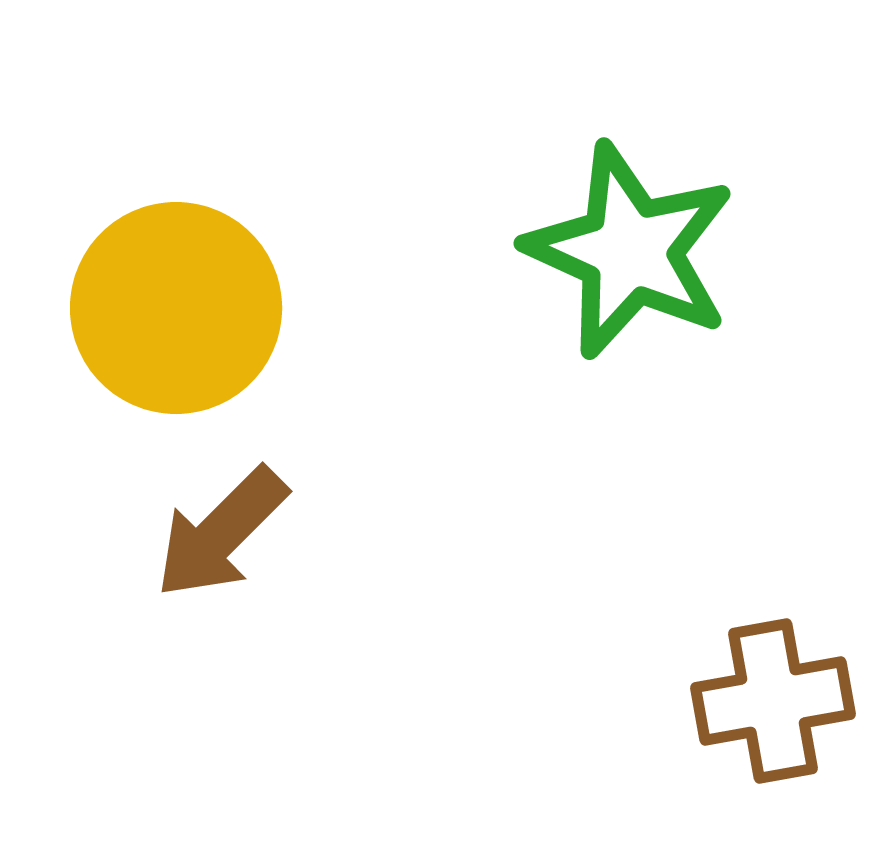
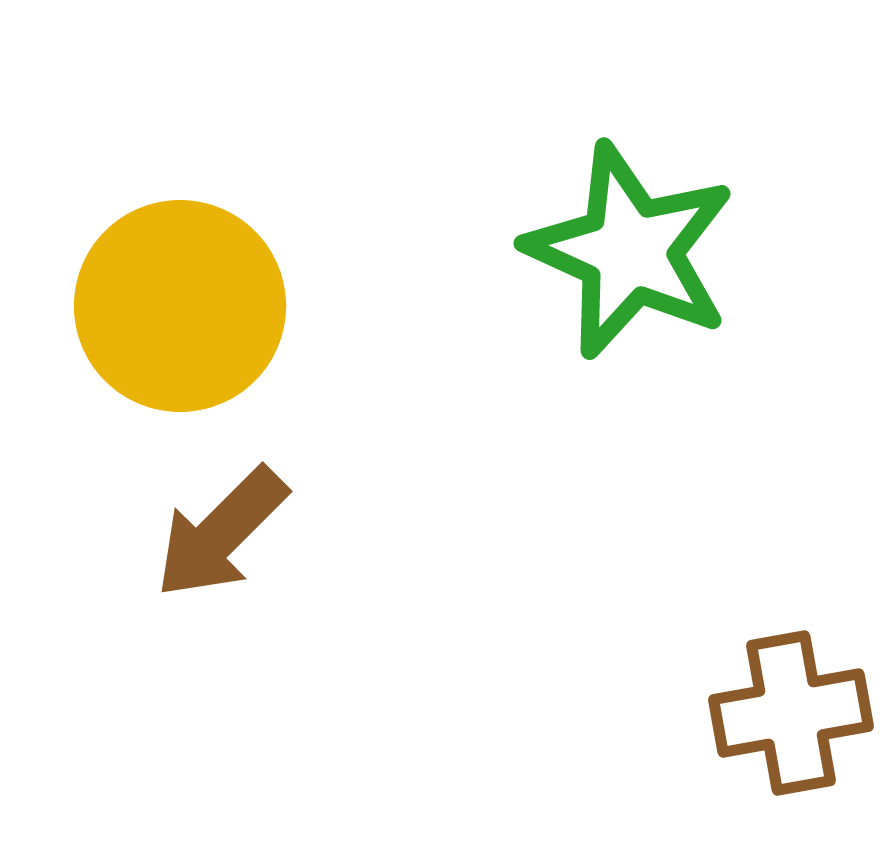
yellow circle: moved 4 px right, 2 px up
brown cross: moved 18 px right, 12 px down
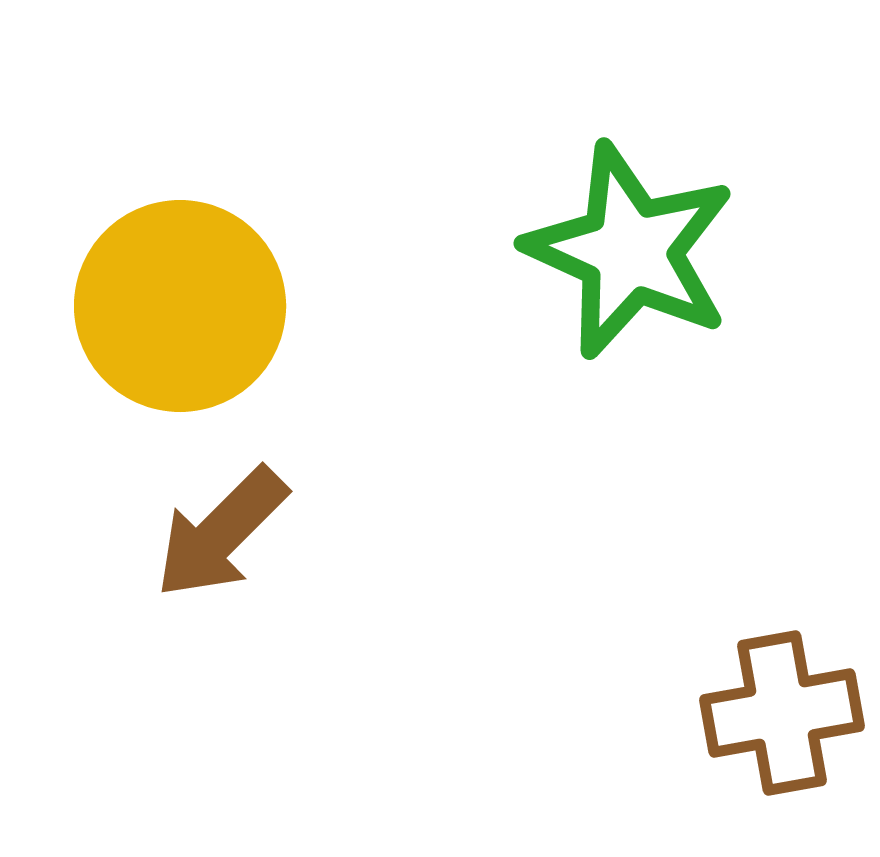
brown cross: moved 9 px left
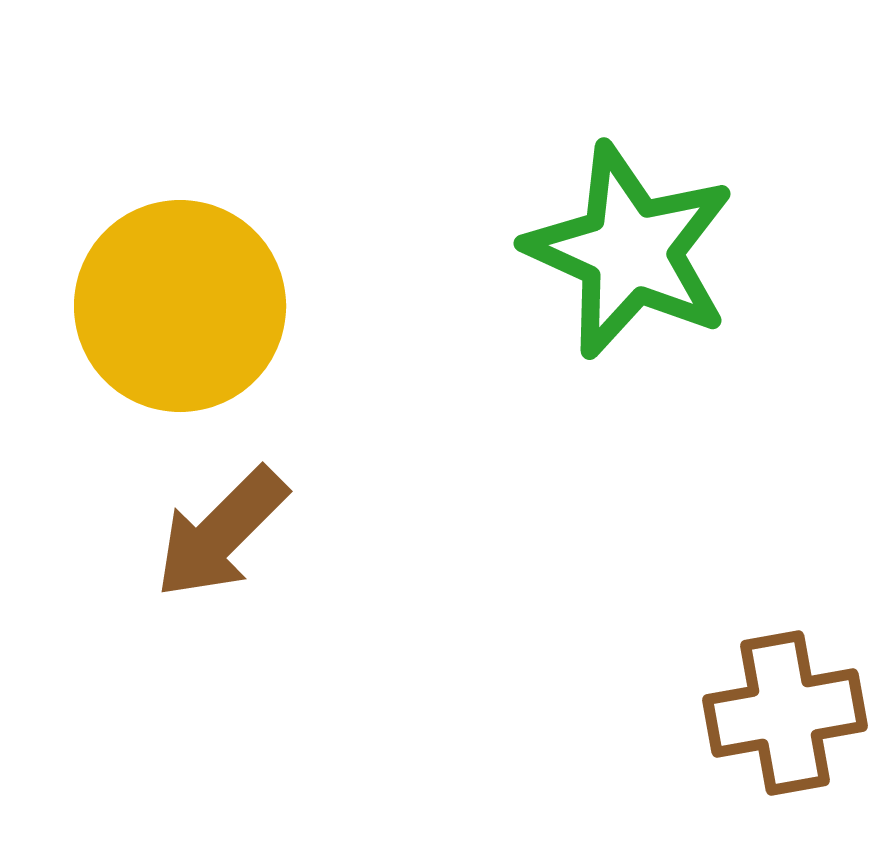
brown cross: moved 3 px right
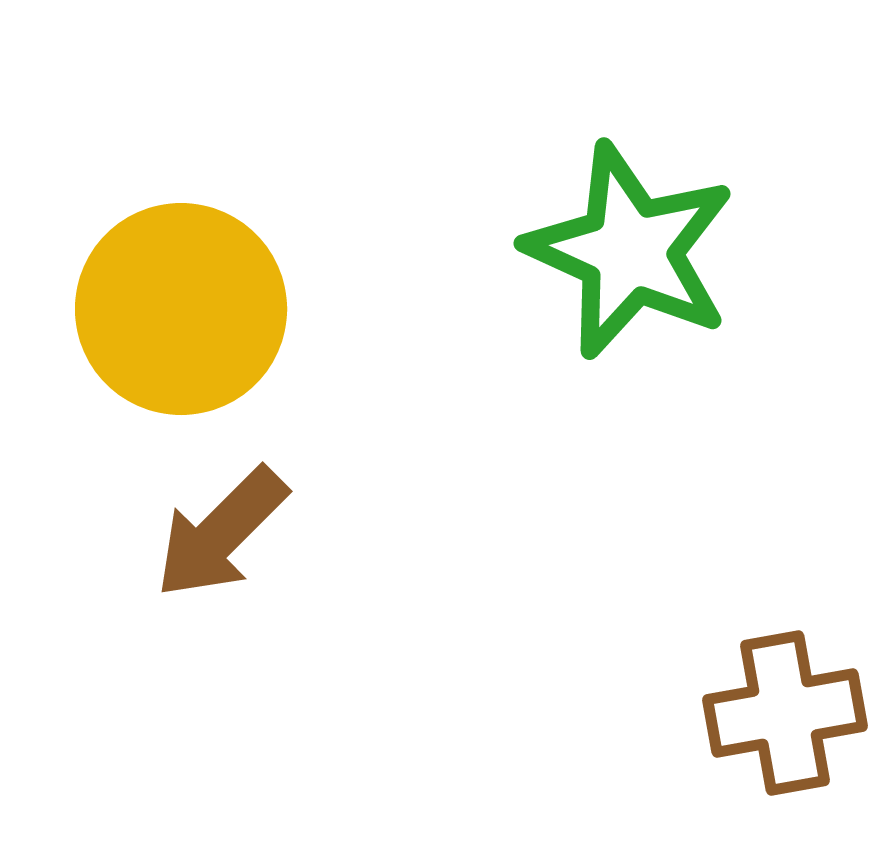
yellow circle: moved 1 px right, 3 px down
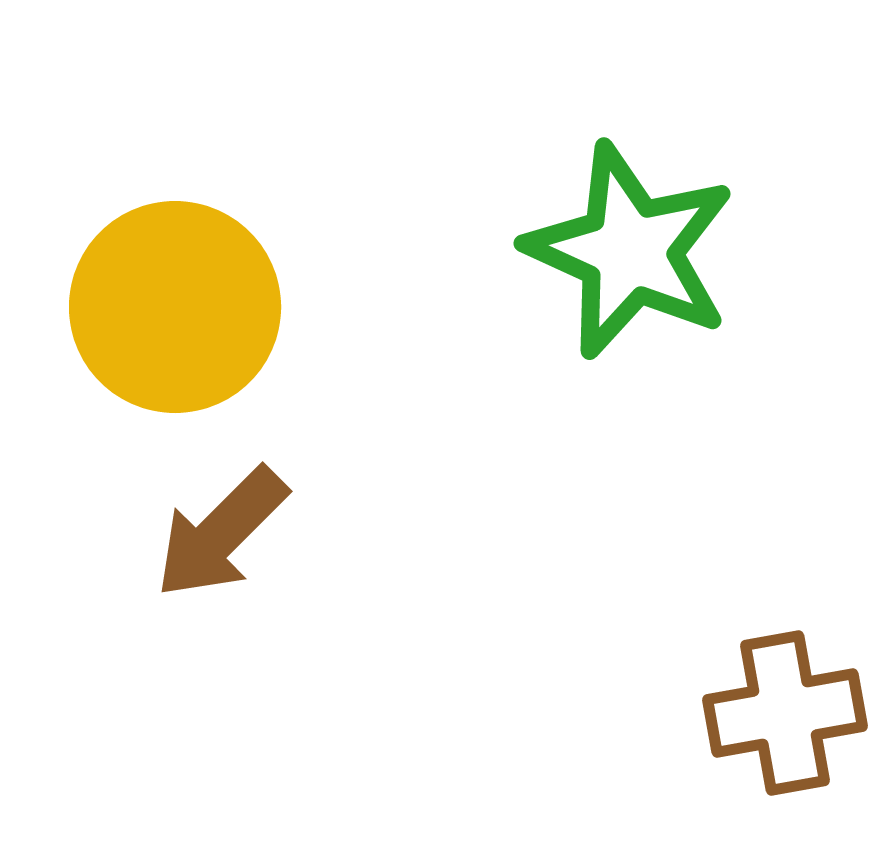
yellow circle: moved 6 px left, 2 px up
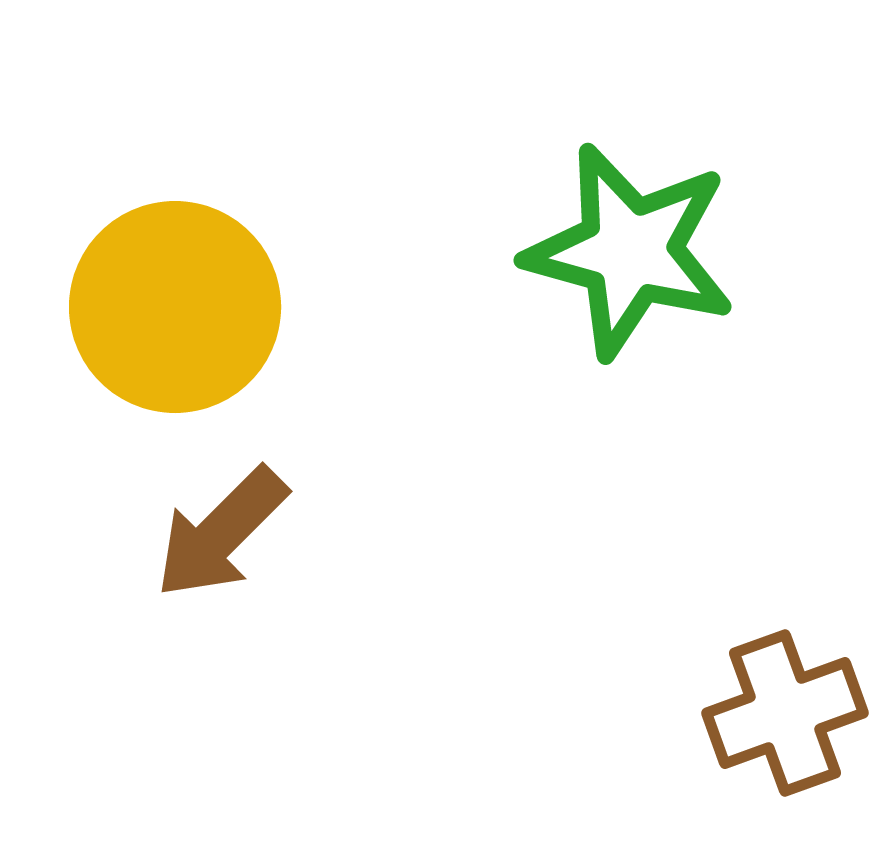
green star: rotated 9 degrees counterclockwise
brown cross: rotated 10 degrees counterclockwise
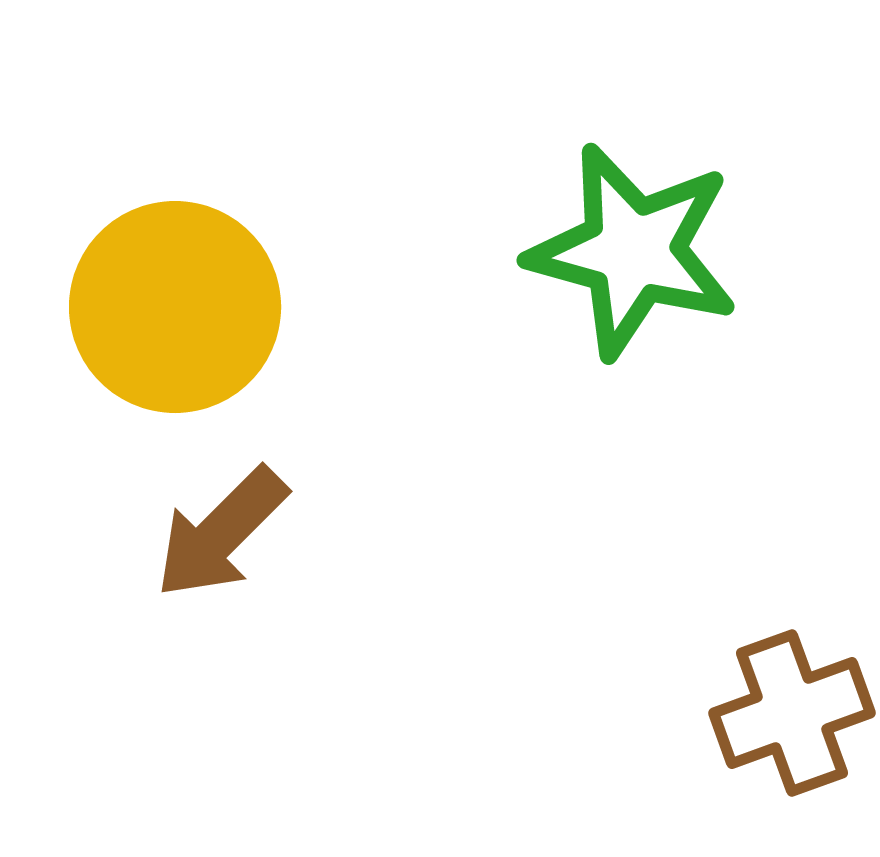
green star: moved 3 px right
brown cross: moved 7 px right
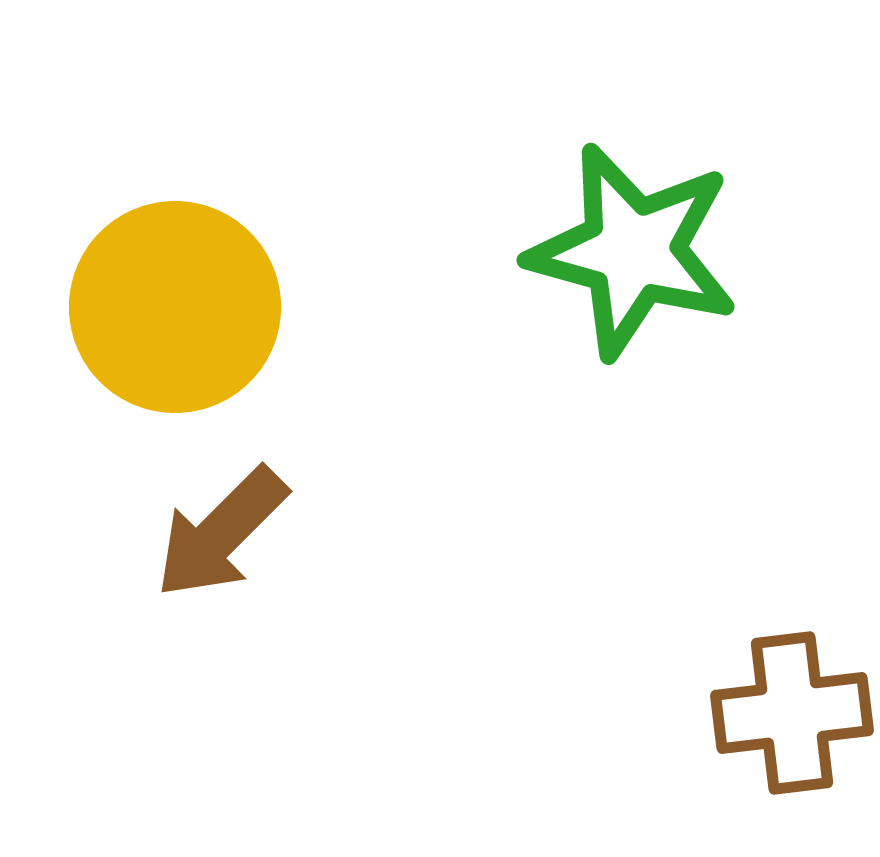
brown cross: rotated 13 degrees clockwise
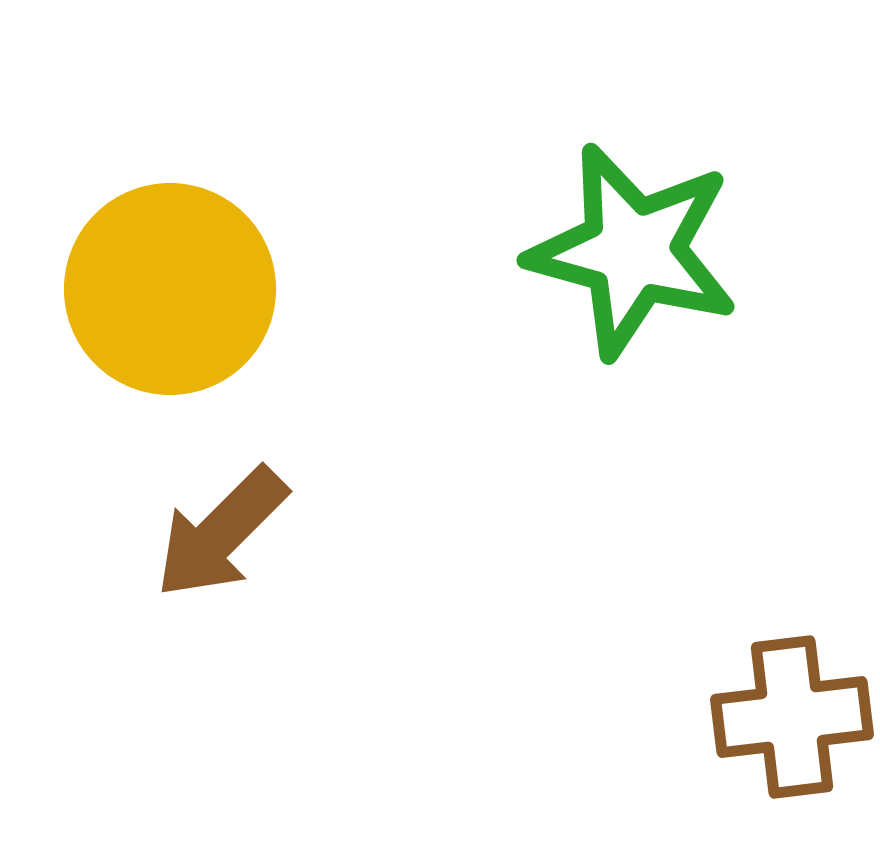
yellow circle: moved 5 px left, 18 px up
brown cross: moved 4 px down
